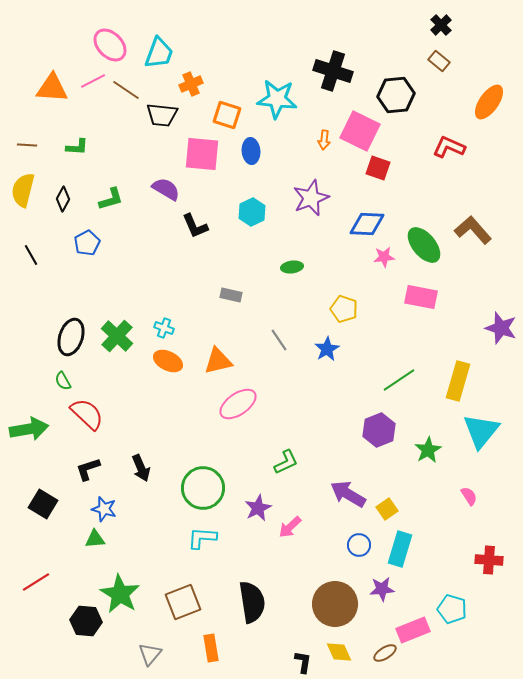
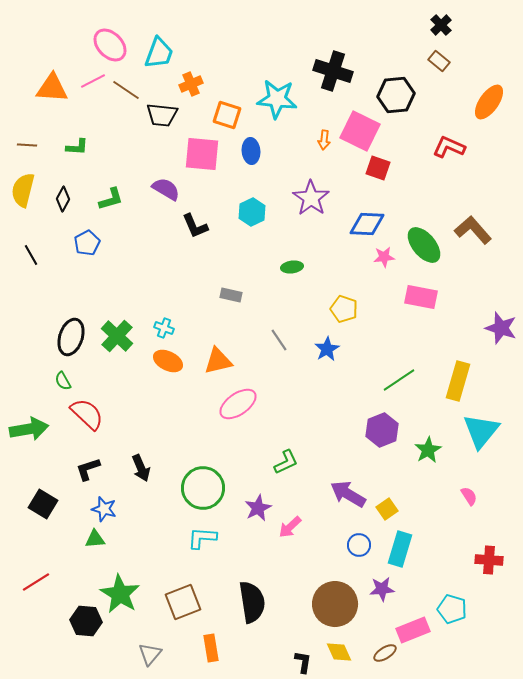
purple star at (311, 198): rotated 15 degrees counterclockwise
purple hexagon at (379, 430): moved 3 px right
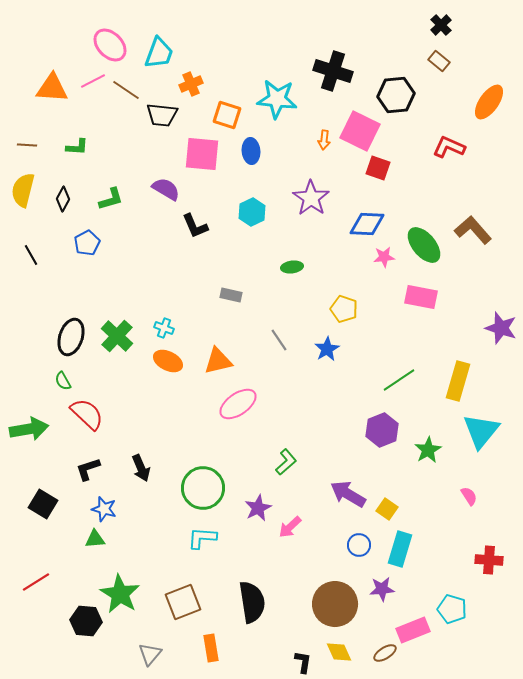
green L-shape at (286, 462): rotated 16 degrees counterclockwise
yellow square at (387, 509): rotated 20 degrees counterclockwise
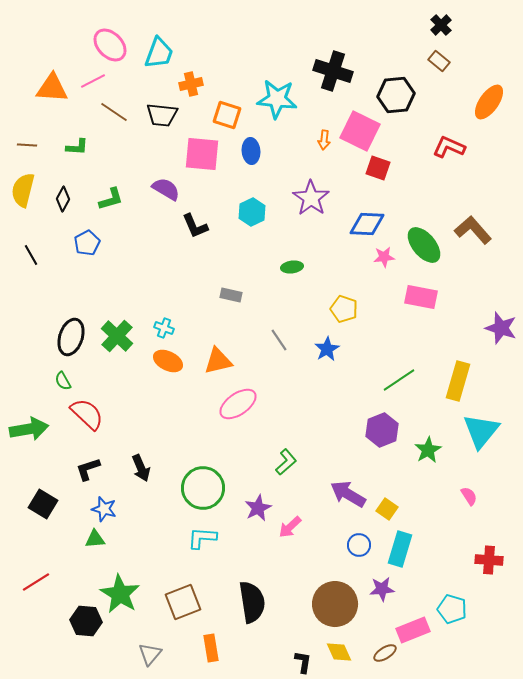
orange cross at (191, 84): rotated 10 degrees clockwise
brown line at (126, 90): moved 12 px left, 22 px down
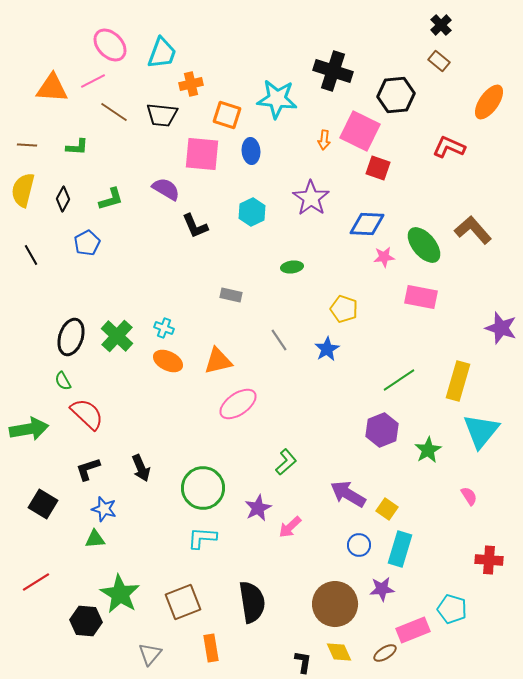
cyan trapezoid at (159, 53): moved 3 px right
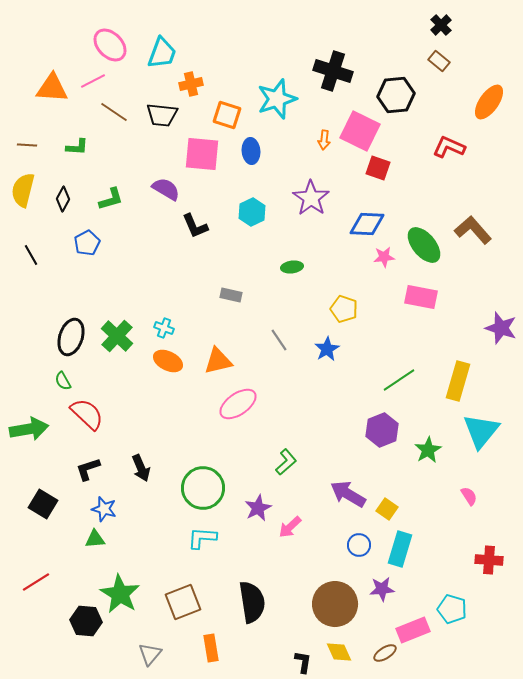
cyan star at (277, 99): rotated 24 degrees counterclockwise
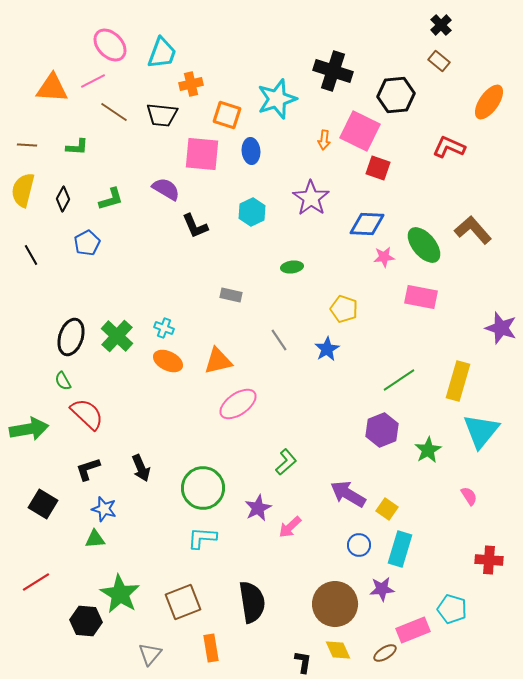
yellow diamond at (339, 652): moved 1 px left, 2 px up
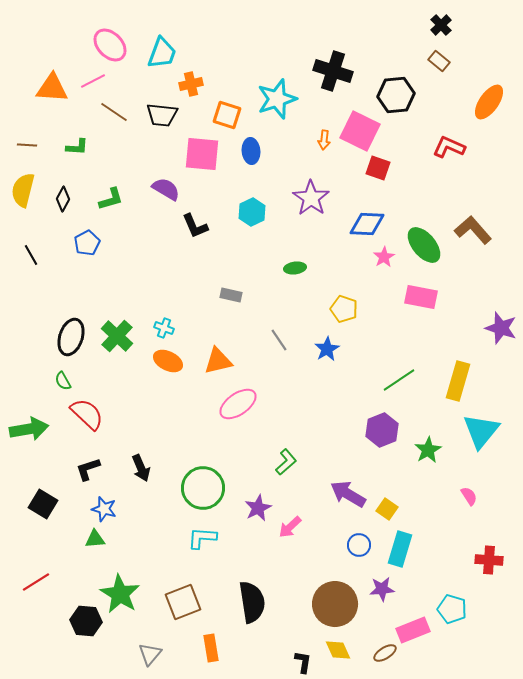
pink star at (384, 257): rotated 25 degrees counterclockwise
green ellipse at (292, 267): moved 3 px right, 1 px down
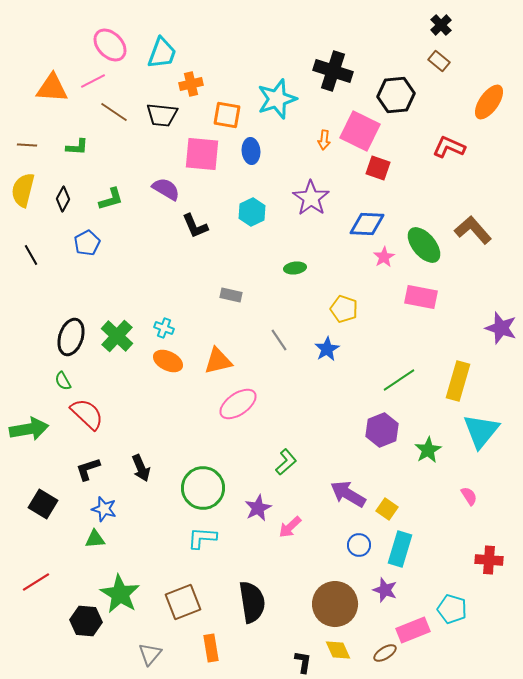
orange square at (227, 115): rotated 8 degrees counterclockwise
purple star at (382, 589): moved 3 px right, 1 px down; rotated 25 degrees clockwise
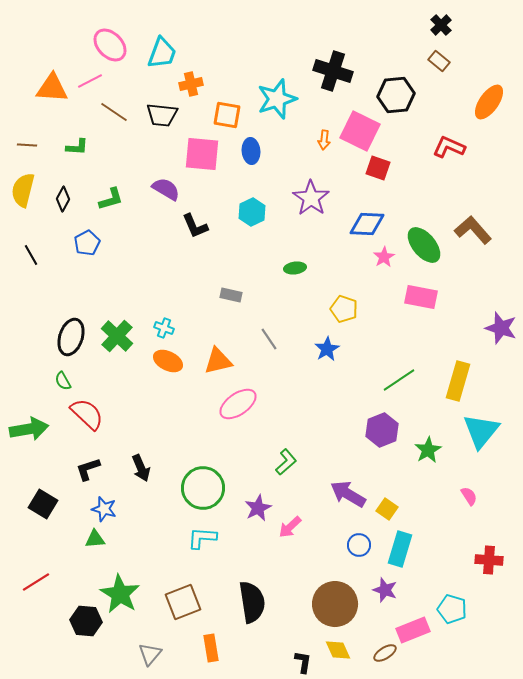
pink line at (93, 81): moved 3 px left
gray line at (279, 340): moved 10 px left, 1 px up
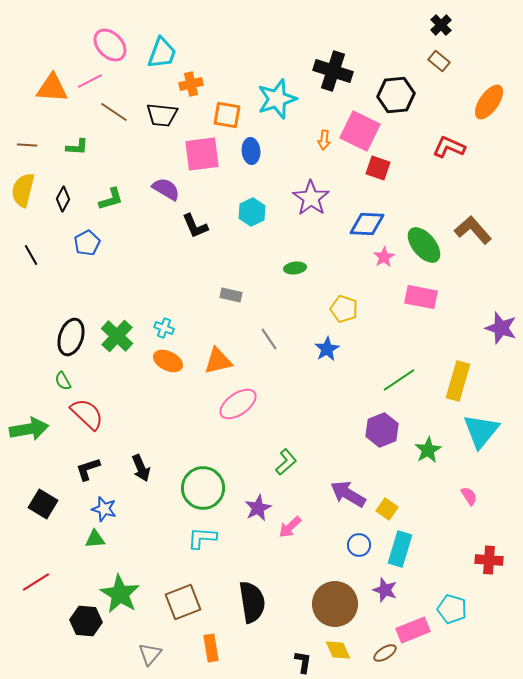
pink square at (202, 154): rotated 12 degrees counterclockwise
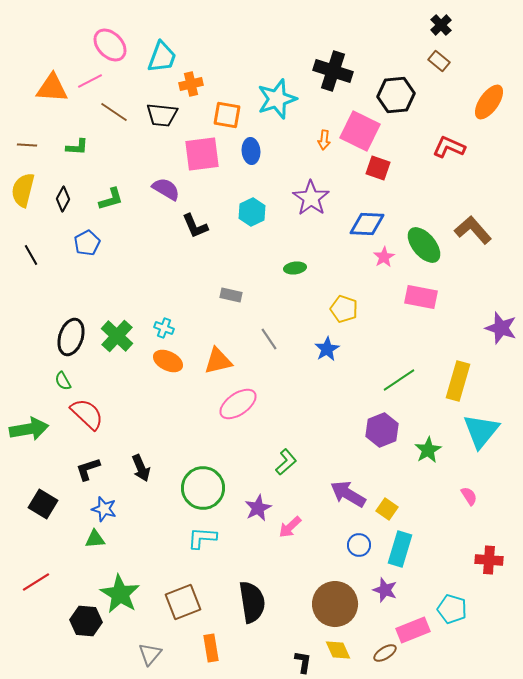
cyan trapezoid at (162, 53): moved 4 px down
